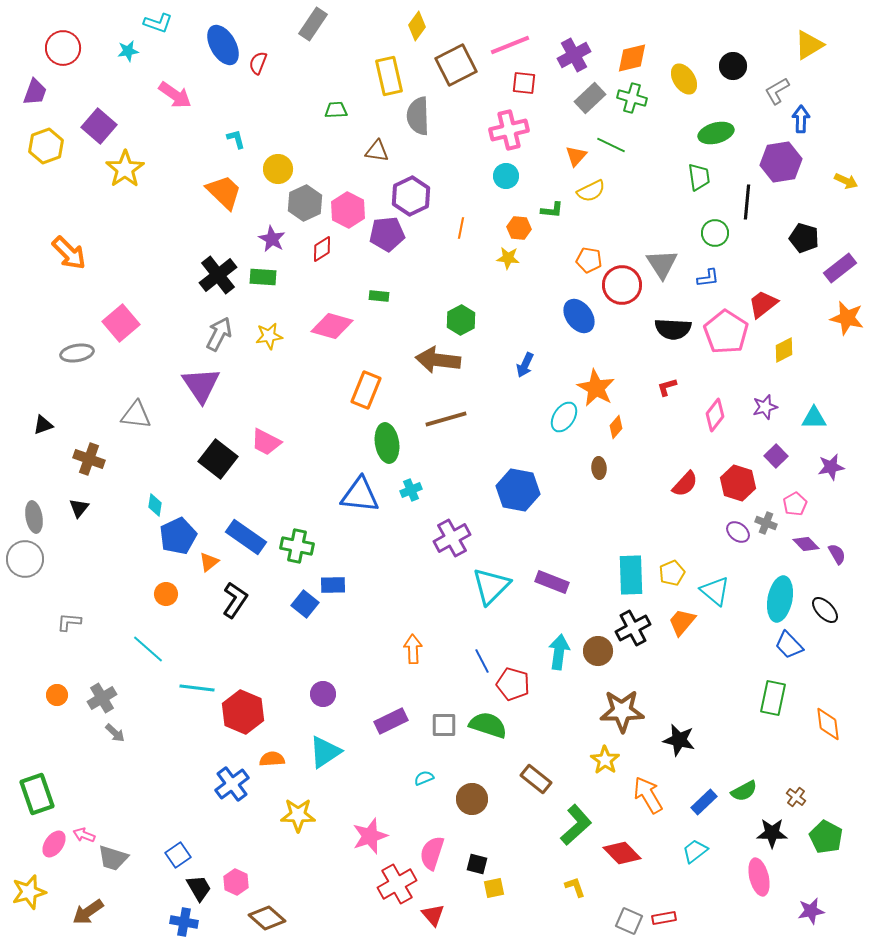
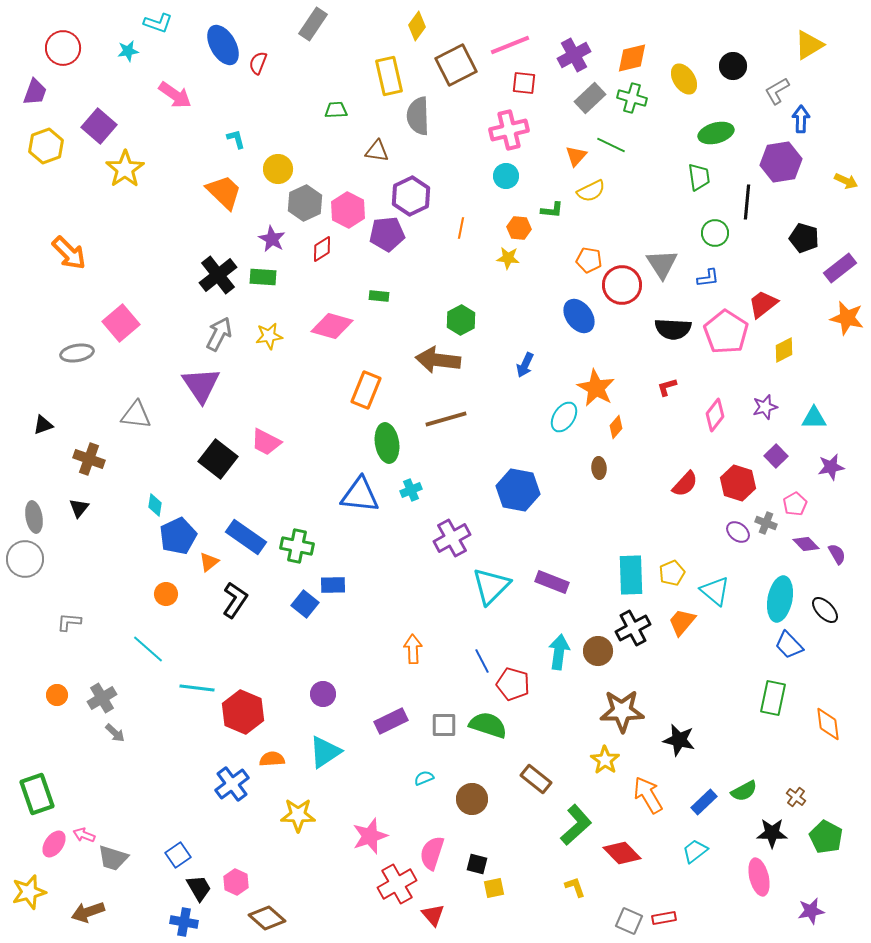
brown arrow at (88, 912): rotated 16 degrees clockwise
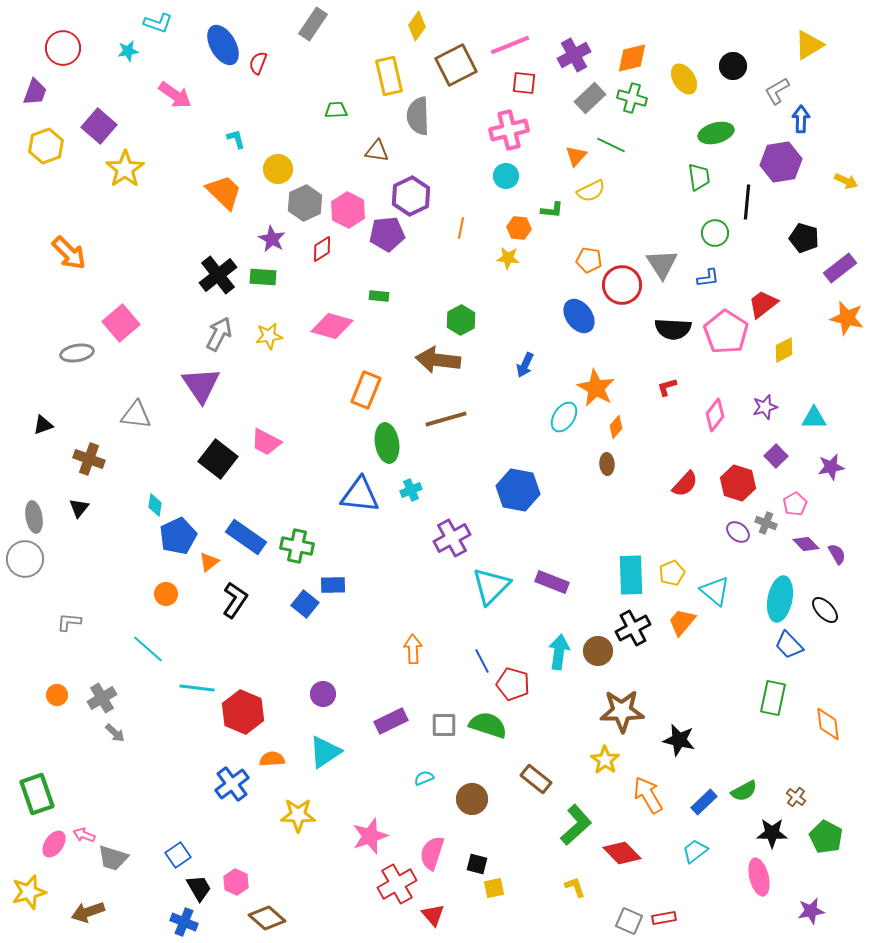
brown ellipse at (599, 468): moved 8 px right, 4 px up
blue cross at (184, 922): rotated 12 degrees clockwise
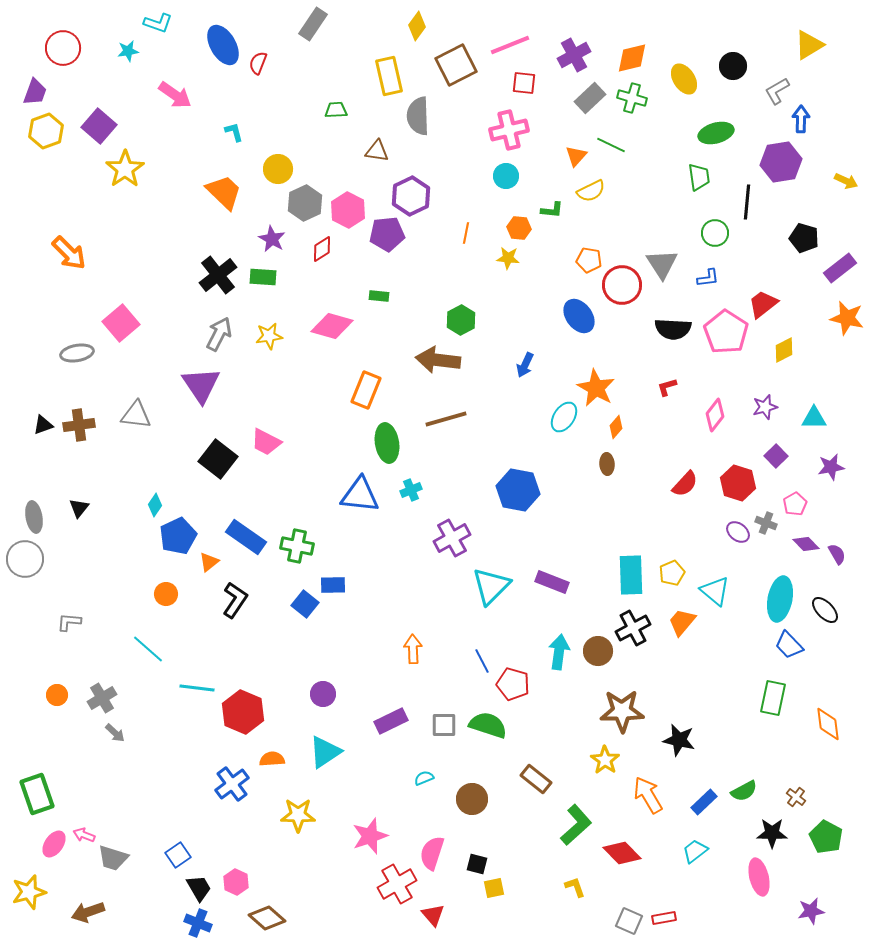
cyan L-shape at (236, 139): moved 2 px left, 7 px up
yellow hexagon at (46, 146): moved 15 px up
orange line at (461, 228): moved 5 px right, 5 px down
brown cross at (89, 459): moved 10 px left, 34 px up; rotated 28 degrees counterclockwise
cyan diamond at (155, 505): rotated 25 degrees clockwise
blue cross at (184, 922): moved 14 px right, 1 px down
